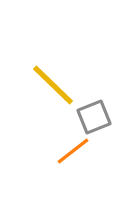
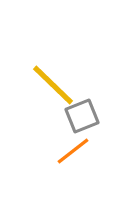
gray square: moved 12 px left, 1 px up
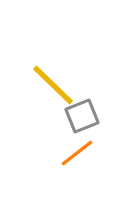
orange line: moved 4 px right, 2 px down
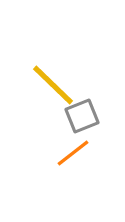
orange line: moved 4 px left
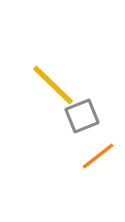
orange line: moved 25 px right, 3 px down
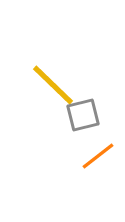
gray square: moved 1 px right, 1 px up; rotated 8 degrees clockwise
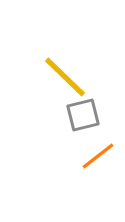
yellow line: moved 12 px right, 8 px up
